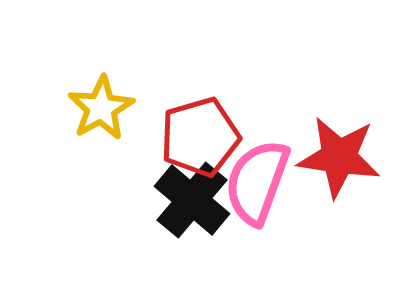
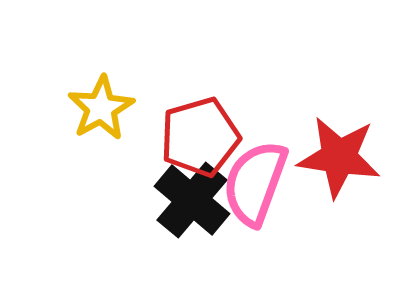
pink semicircle: moved 2 px left, 1 px down
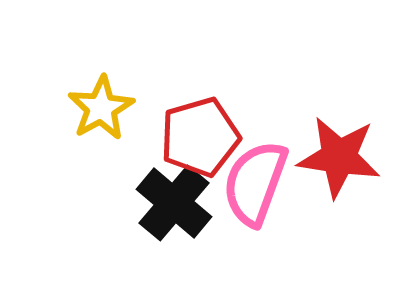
black cross: moved 18 px left, 3 px down
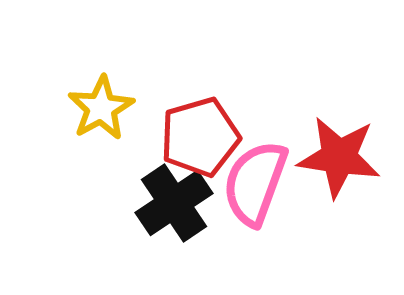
black cross: rotated 16 degrees clockwise
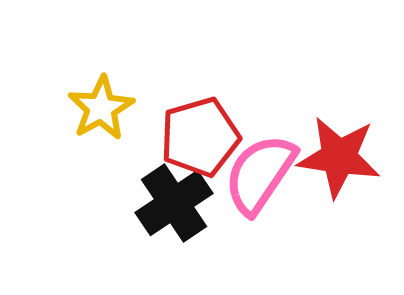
pink semicircle: moved 5 px right, 9 px up; rotated 14 degrees clockwise
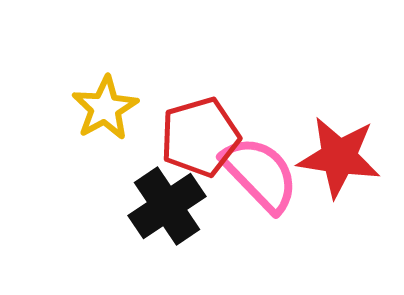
yellow star: moved 4 px right
pink semicircle: rotated 102 degrees clockwise
black cross: moved 7 px left, 3 px down
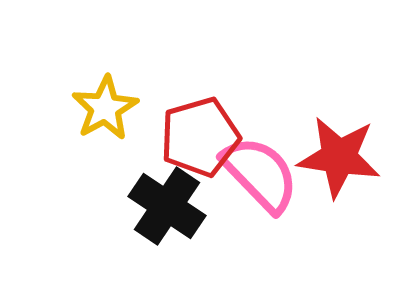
black cross: rotated 22 degrees counterclockwise
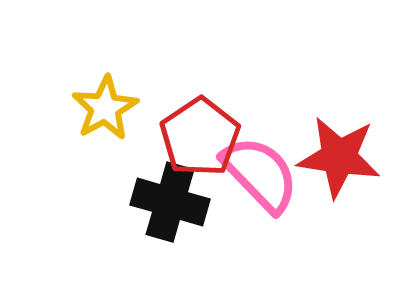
red pentagon: rotated 18 degrees counterclockwise
black cross: moved 3 px right, 4 px up; rotated 18 degrees counterclockwise
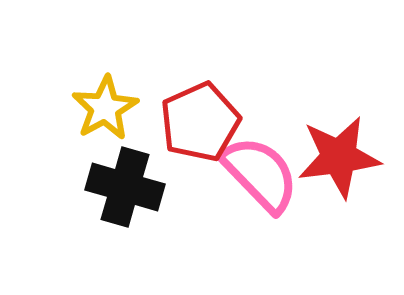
red pentagon: moved 15 px up; rotated 10 degrees clockwise
red star: rotated 16 degrees counterclockwise
black cross: moved 45 px left, 15 px up
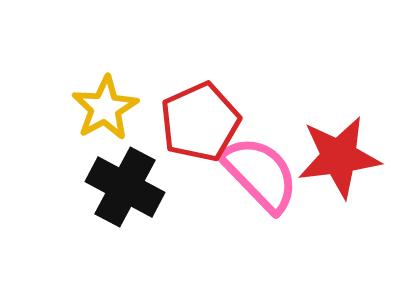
black cross: rotated 12 degrees clockwise
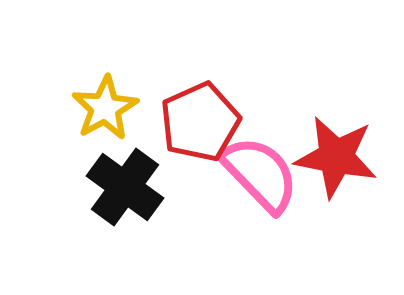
red star: moved 3 px left; rotated 18 degrees clockwise
black cross: rotated 8 degrees clockwise
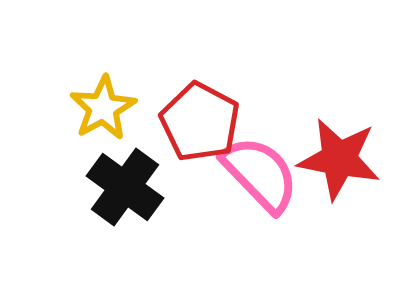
yellow star: moved 2 px left
red pentagon: rotated 20 degrees counterclockwise
red star: moved 3 px right, 2 px down
